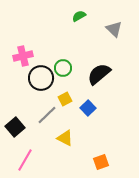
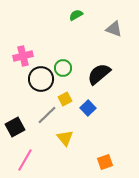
green semicircle: moved 3 px left, 1 px up
gray triangle: rotated 24 degrees counterclockwise
black circle: moved 1 px down
black square: rotated 12 degrees clockwise
yellow triangle: rotated 24 degrees clockwise
orange square: moved 4 px right
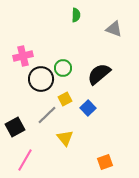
green semicircle: rotated 120 degrees clockwise
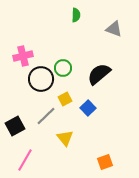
gray line: moved 1 px left, 1 px down
black square: moved 1 px up
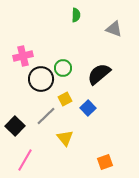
black square: rotated 18 degrees counterclockwise
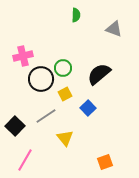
yellow square: moved 5 px up
gray line: rotated 10 degrees clockwise
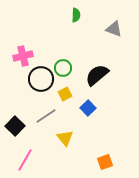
black semicircle: moved 2 px left, 1 px down
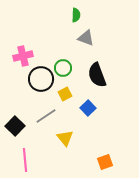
gray triangle: moved 28 px left, 9 px down
black semicircle: rotated 70 degrees counterclockwise
pink line: rotated 35 degrees counterclockwise
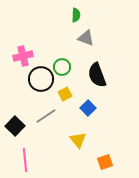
green circle: moved 1 px left, 1 px up
yellow triangle: moved 13 px right, 2 px down
